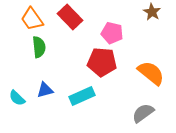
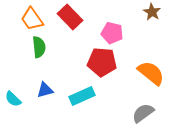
cyan semicircle: moved 4 px left, 1 px down
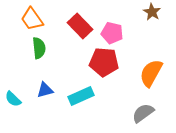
red rectangle: moved 10 px right, 9 px down
green semicircle: moved 1 px down
red pentagon: moved 2 px right
orange semicircle: rotated 100 degrees counterclockwise
cyan rectangle: moved 1 px left
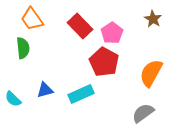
brown star: moved 1 px right, 7 px down
pink pentagon: rotated 25 degrees clockwise
green semicircle: moved 16 px left
red pentagon: rotated 24 degrees clockwise
cyan rectangle: moved 2 px up
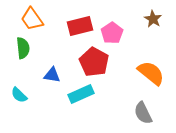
red rectangle: rotated 60 degrees counterclockwise
red pentagon: moved 10 px left
orange semicircle: rotated 100 degrees clockwise
blue triangle: moved 7 px right, 15 px up; rotated 24 degrees clockwise
cyan semicircle: moved 6 px right, 4 px up
gray semicircle: rotated 80 degrees counterclockwise
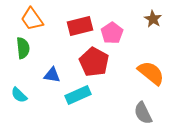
cyan rectangle: moved 3 px left, 1 px down
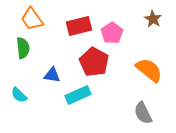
red rectangle: moved 1 px left
orange semicircle: moved 2 px left, 3 px up
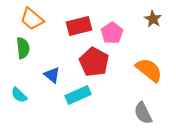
orange trapezoid: rotated 15 degrees counterclockwise
blue triangle: rotated 30 degrees clockwise
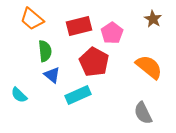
green semicircle: moved 22 px right, 3 px down
orange semicircle: moved 3 px up
